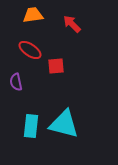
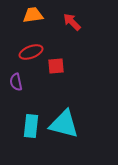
red arrow: moved 2 px up
red ellipse: moved 1 px right, 2 px down; rotated 55 degrees counterclockwise
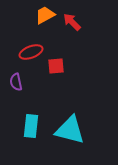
orange trapezoid: moved 12 px right; rotated 20 degrees counterclockwise
cyan triangle: moved 6 px right, 6 px down
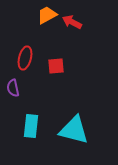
orange trapezoid: moved 2 px right
red arrow: rotated 18 degrees counterclockwise
red ellipse: moved 6 px left, 6 px down; rotated 55 degrees counterclockwise
purple semicircle: moved 3 px left, 6 px down
cyan triangle: moved 4 px right
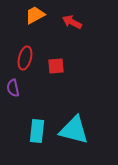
orange trapezoid: moved 12 px left
cyan rectangle: moved 6 px right, 5 px down
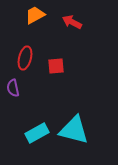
cyan rectangle: moved 2 px down; rotated 55 degrees clockwise
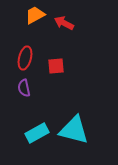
red arrow: moved 8 px left, 1 px down
purple semicircle: moved 11 px right
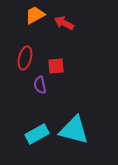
purple semicircle: moved 16 px right, 3 px up
cyan rectangle: moved 1 px down
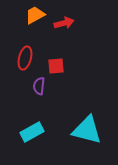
red arrow: rotated 138 degrees clockwise
purple semicircle: moved 1 px left, 1 px down; rotated 18 degrees clockwise
cyan triangle: moved 13 px right
cyan rectangle: moved 5 px left, 2 px up
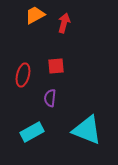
red arrow: rotated 60 degrees counterclockwise
red ellipse: moved 2 px left, 17 px down
purple semicircle: moved 11 px right, 12 px down
cyan triangle: rotated 8 degrees clockwise
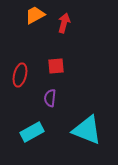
red ellipse: moved 3 px left
